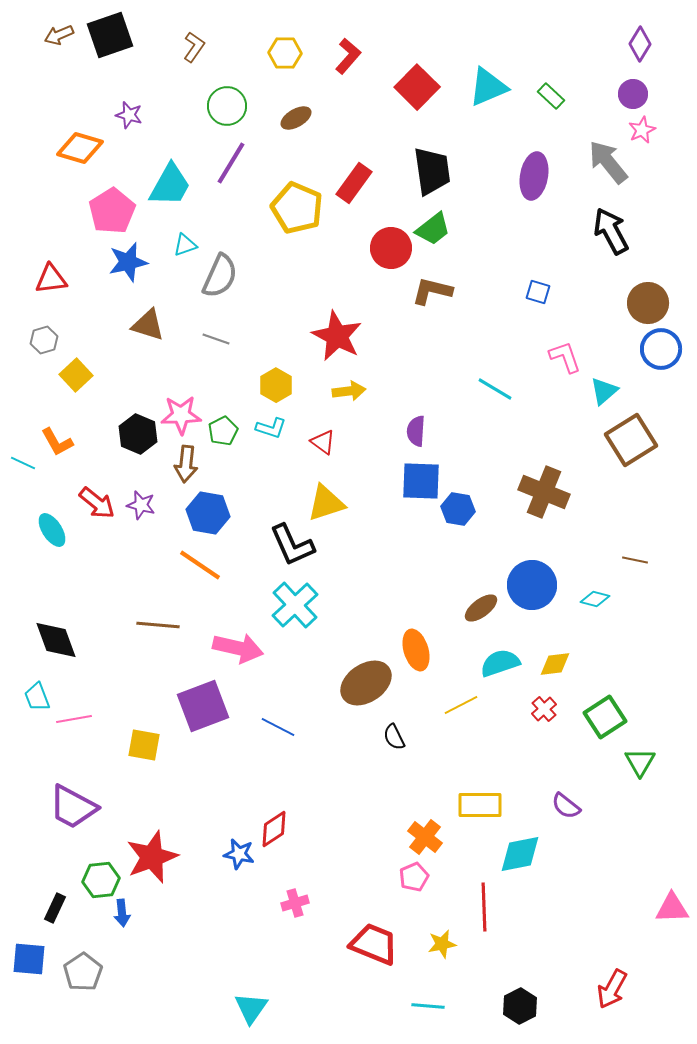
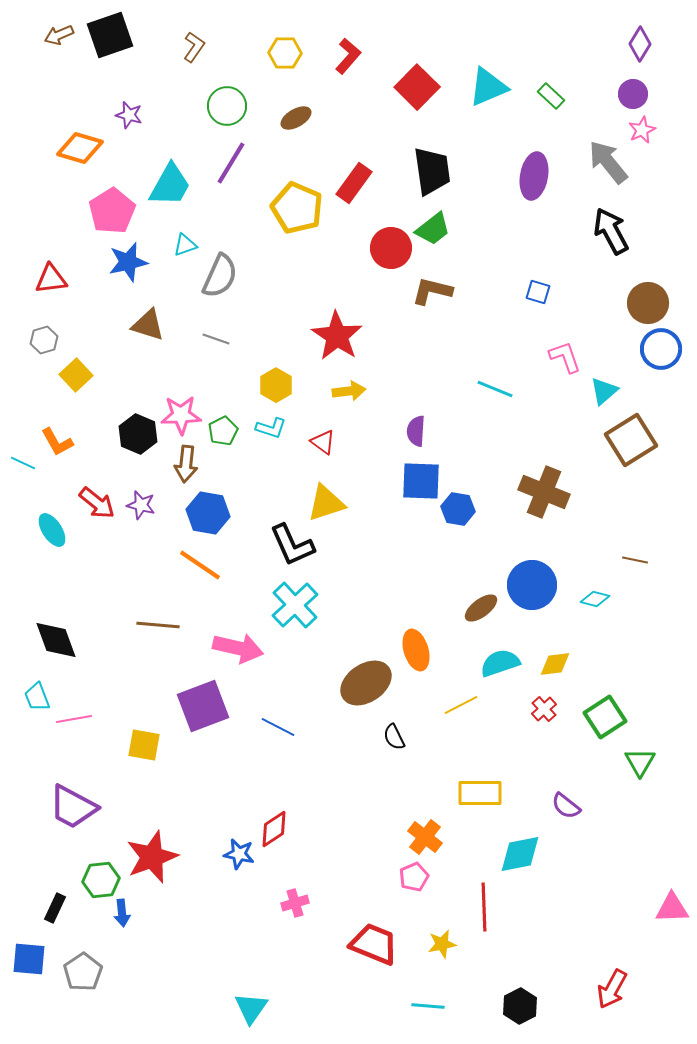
red star at (337, 336): rotated 6 degrees clockwise
cyan line at (495, 389): rotated 9 degrees counterclockwise
yellow rectangle at (480, 805): moved 12 px up
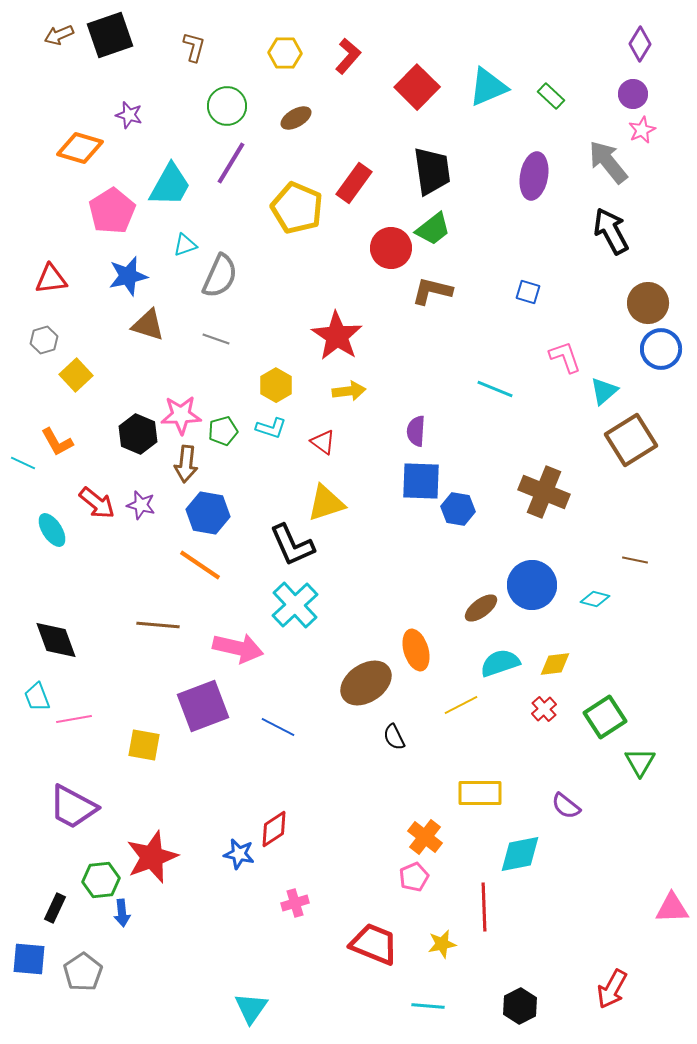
brown L-shape at (194, 47): rotated 20 degrees counterclockwise
blue star at (128, 262): moved 14 px down
blue square at (538, 292): moved 10 px left
green pentagon at (223, 431): rotated 12 degrees clockwise
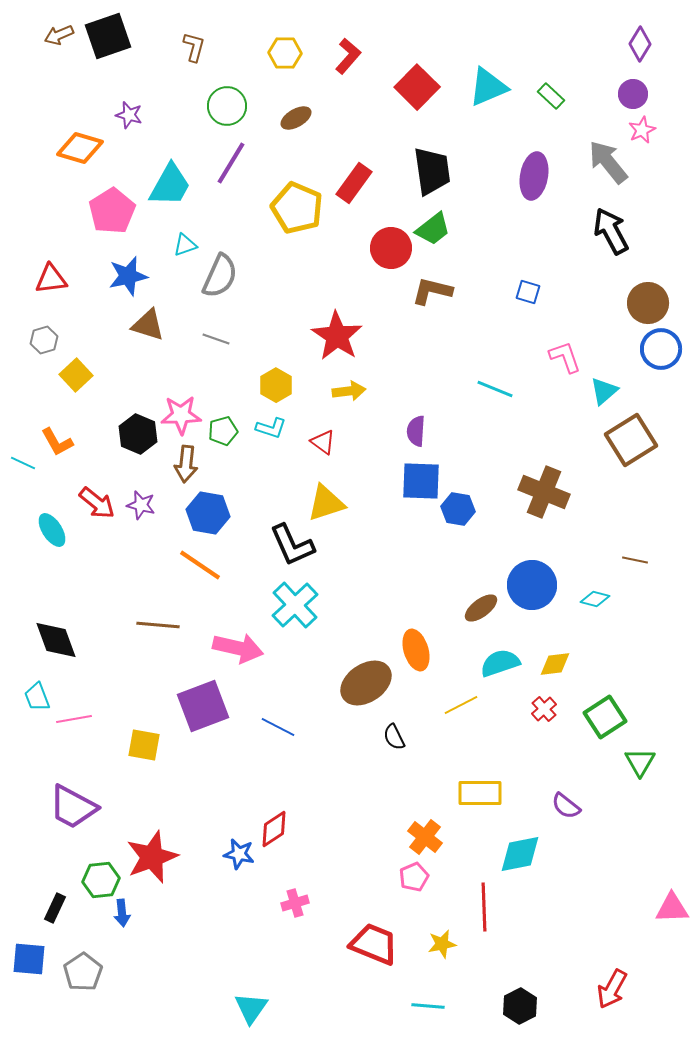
black square at (110, 35): moved 2 px left, 1 px down
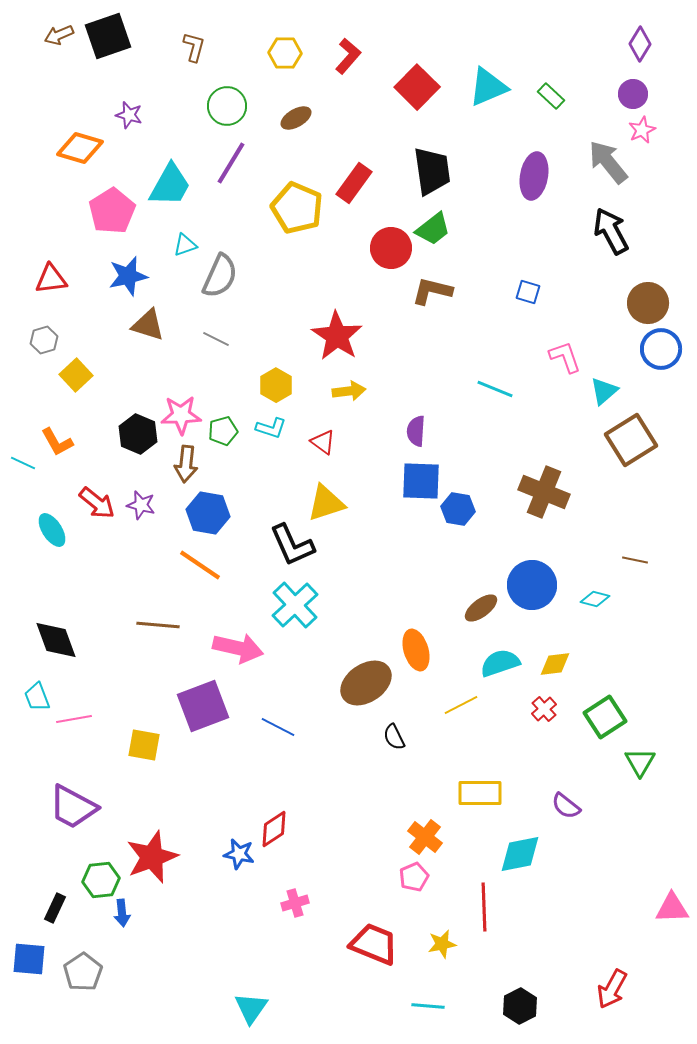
gray line at (216, 339): rotated 8 degrees clockwise
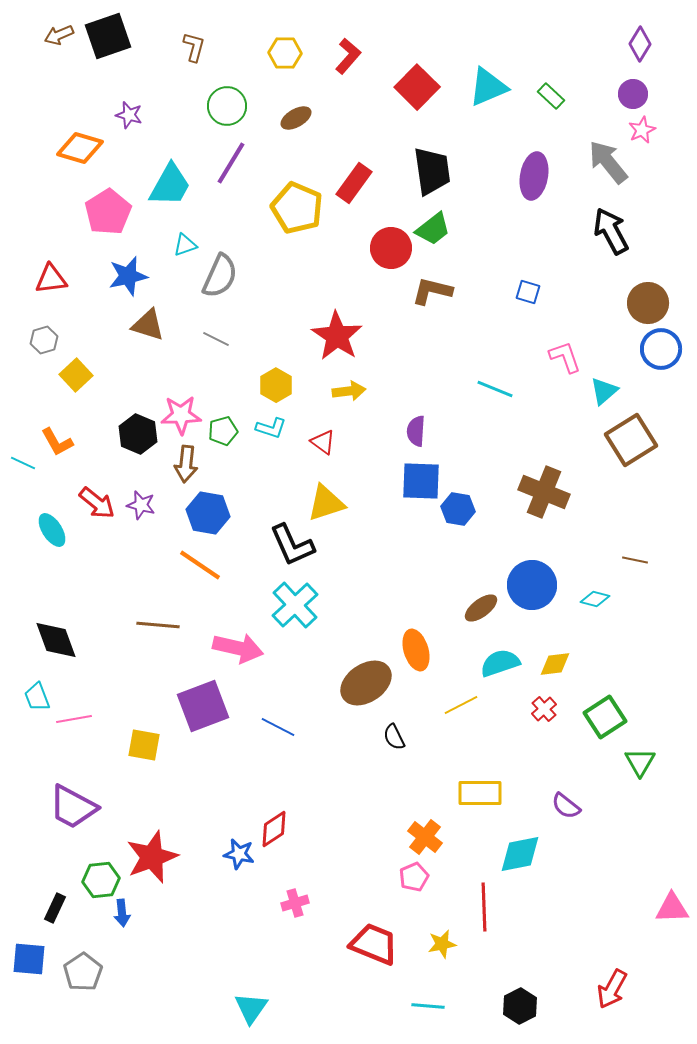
pink pentagon at (112, 211): moved 4 px left, 1 px down
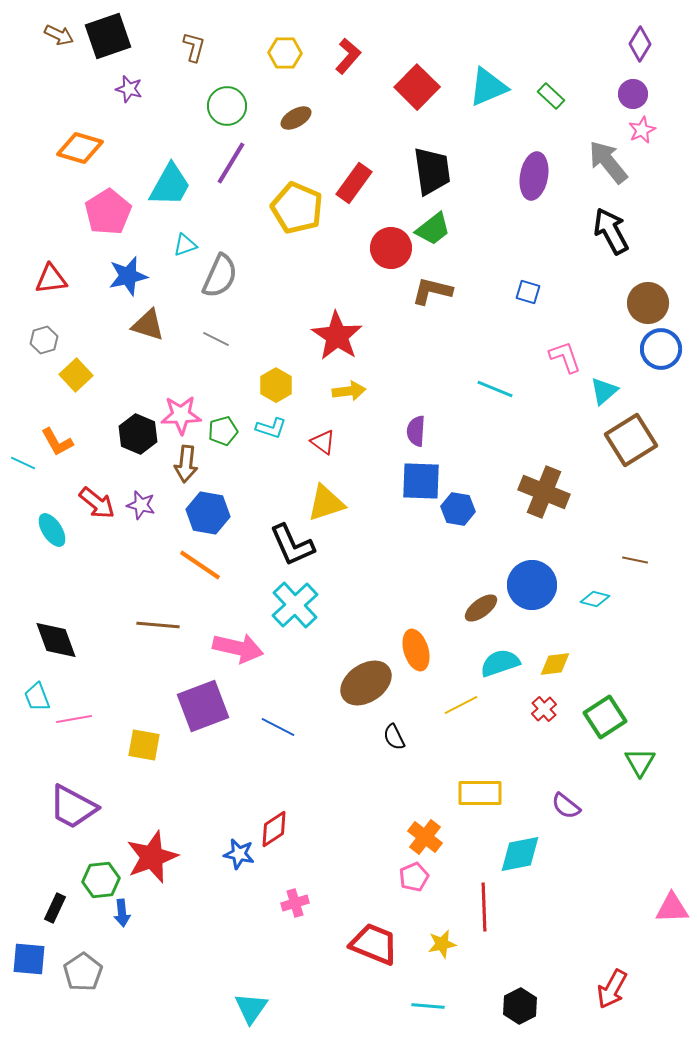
brown arrow at (59, 35): rotated 132 degrees counterclockwise
purple star at (129, 115): moved 26 px up
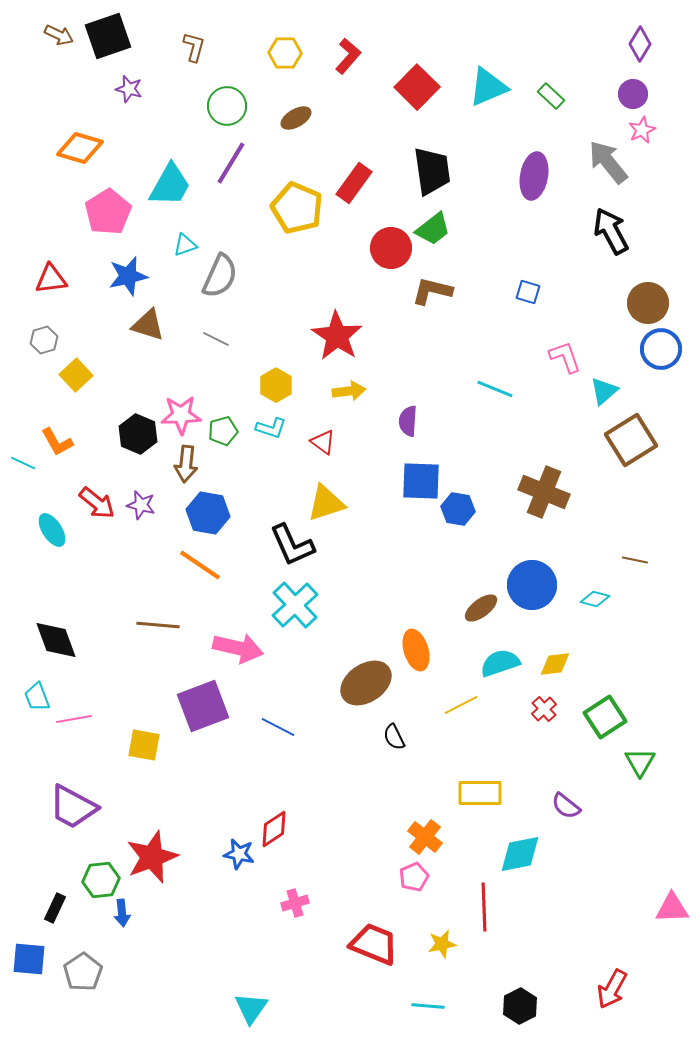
purple semicircle at (416, 431): moved 8 px left, 10 px up
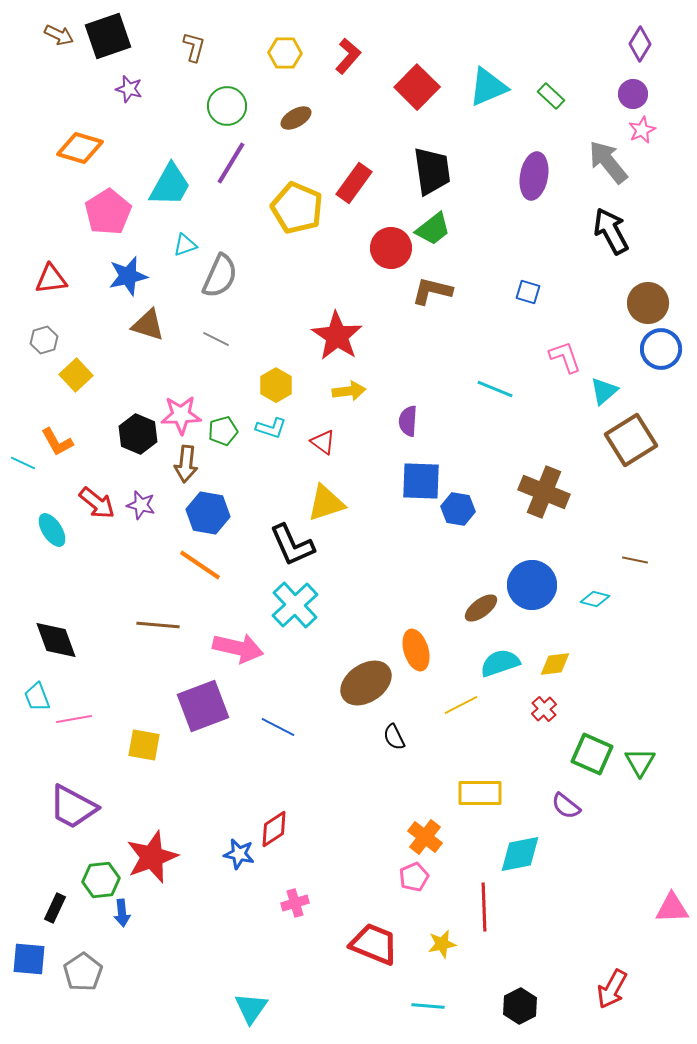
green square at (605, 717): moved 13 px left, 37 px down; rotated 33 degrees counterclockwise
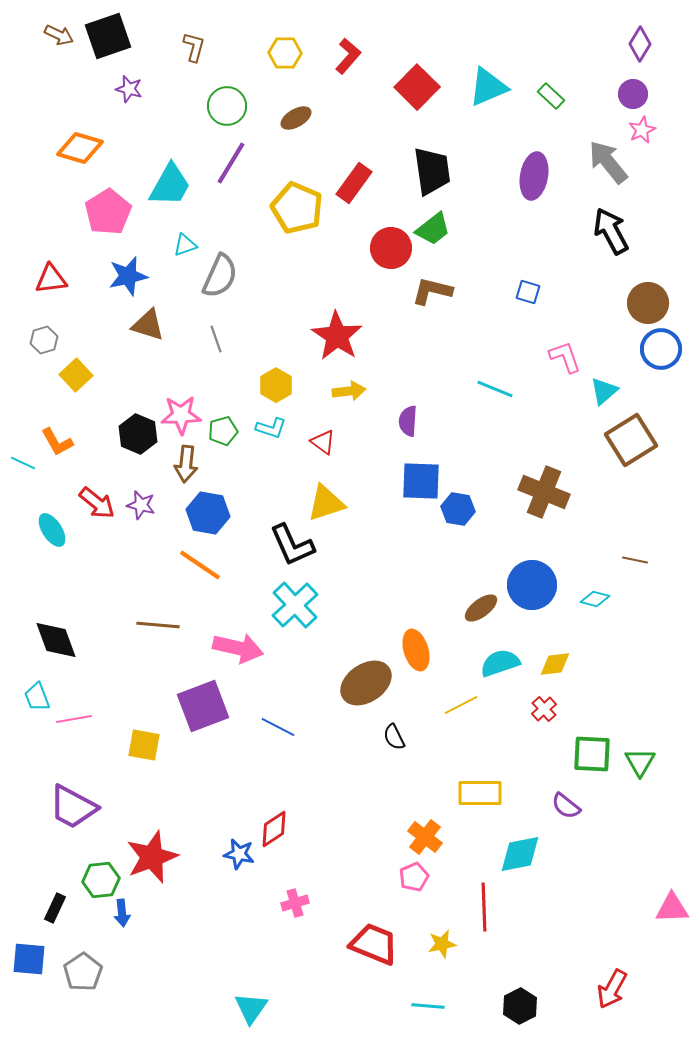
gray line at (216, 339): rotated 44 degrees clockwise
green square at (592, 754): rotated 21 degrees counterclockwise
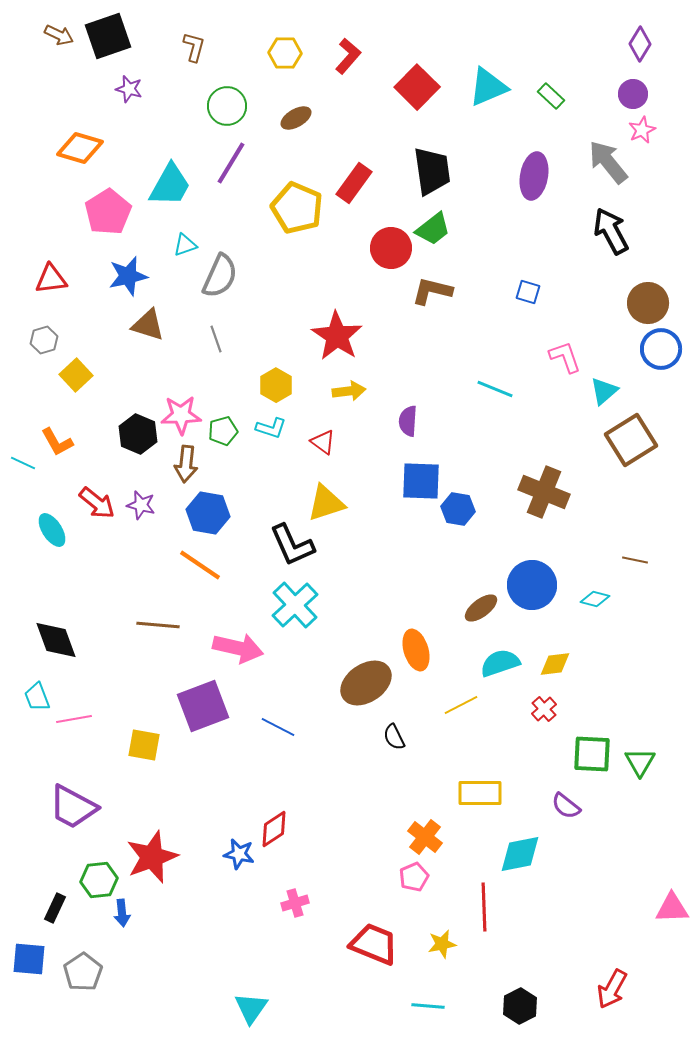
green hexagon at (101, 880): moved 2 px left
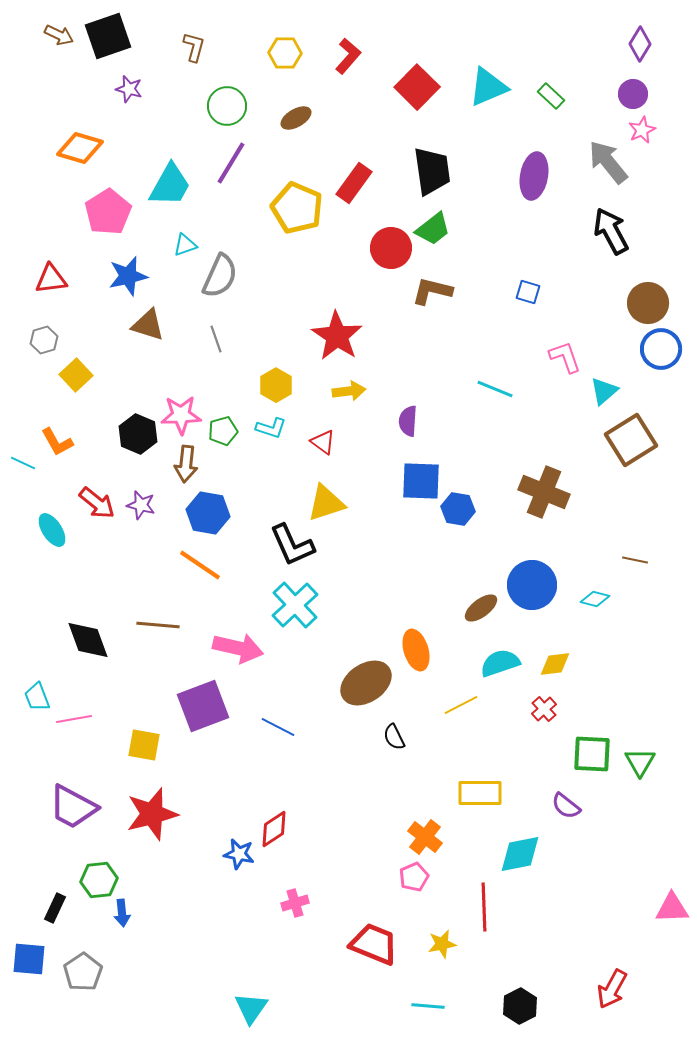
black diamond at (56, 640): moved 32 px right
red star at (152, 857): moved 43 px up; rotated 6 degrees clockwise
